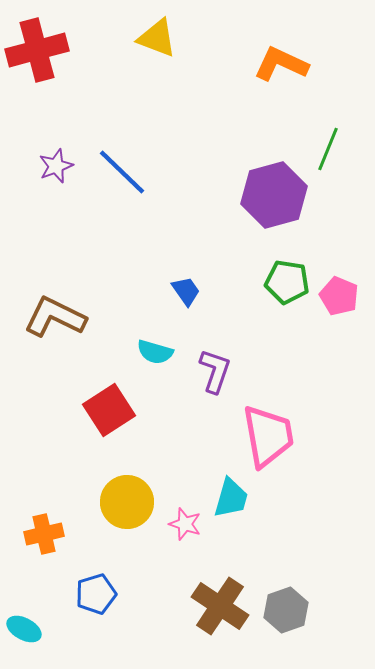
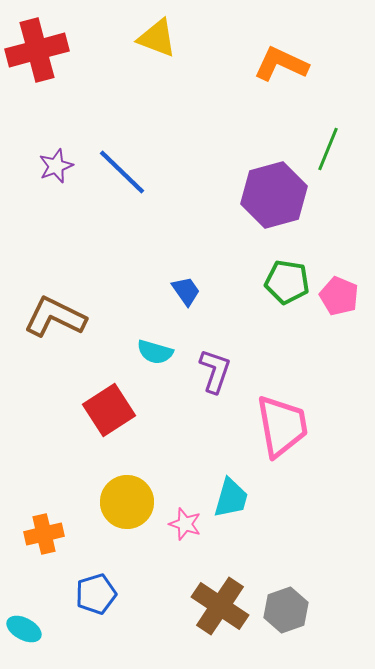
pink trapezoid: moved 14 px right, 10 px up
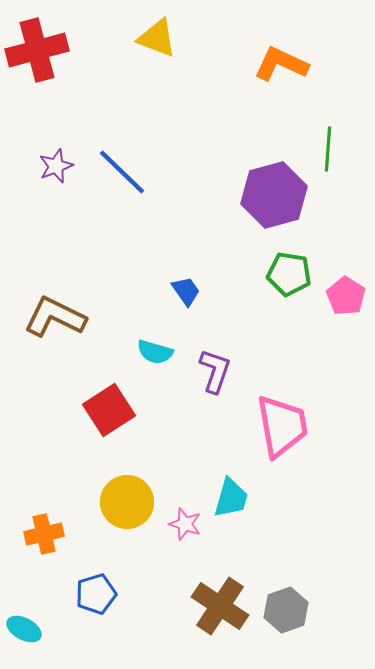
green line: rotated 18 degrees counterclockwise
green pentagon: moved 2 px right, 8 px up
pink pentagon: moved 7 px right; rotated 9 degrees clockwise
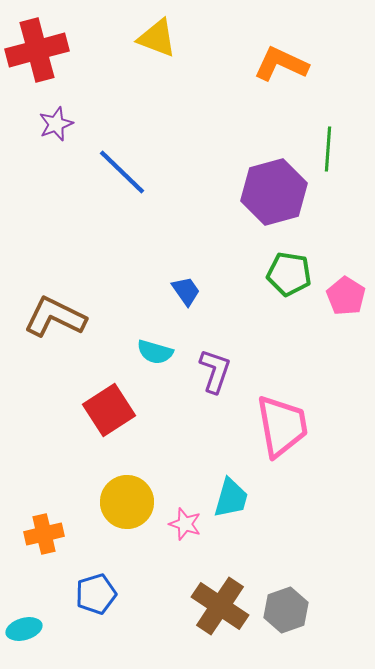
purple star: moved 42 px up
purple hexagon: moved 3 px up
cyan ellipse: rotated 44 degrees counterclockwise
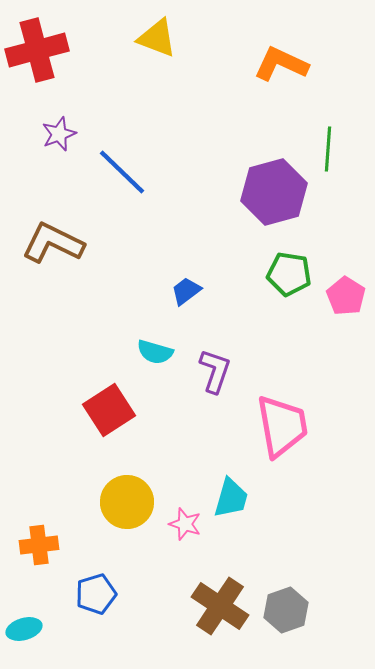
purple star: moved 3 px right, 10 px down
blue trapezoid: rotated 92 degrees counterclockwise
brown L-shape: moved 2 px left, 74 px up
orange cross: moved 5 px left, 11 px down; rotated 6 degrees clockwise
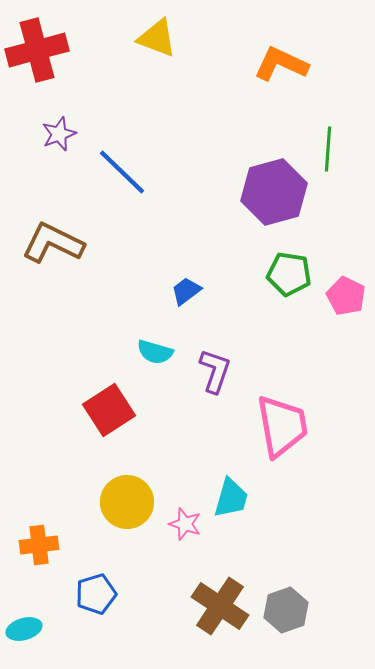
pink pentagon: rotated 6 degrees counterclockwise
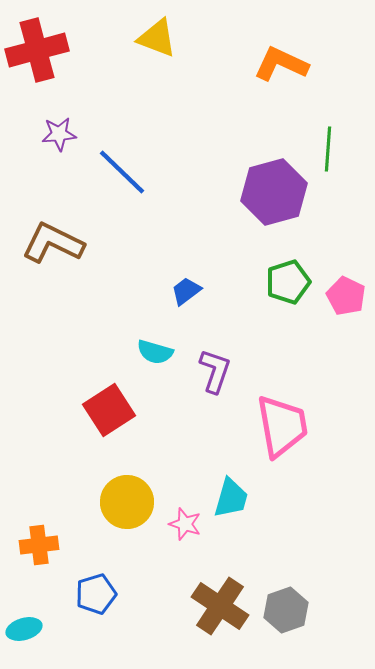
purple star: rotated 16 degrees clockwise
green pentagon: moved 1 px left, 8 px down; rotated 27 degrees counterclockwise
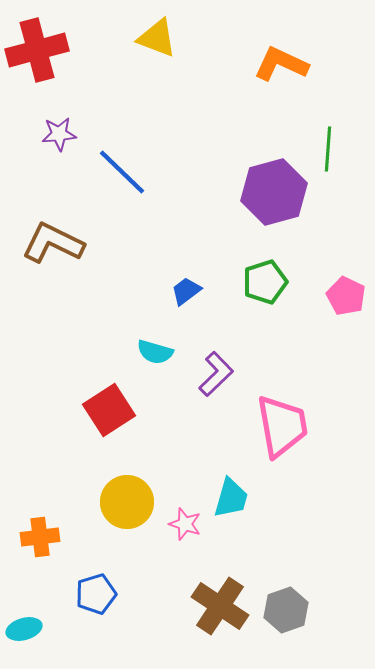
green pentagon: moved 23 px left
purple L-shape: moved 1 px right, 3 px down; rotated 27 degrees clockwise
orange cross: moved 1 px right, 8 px up
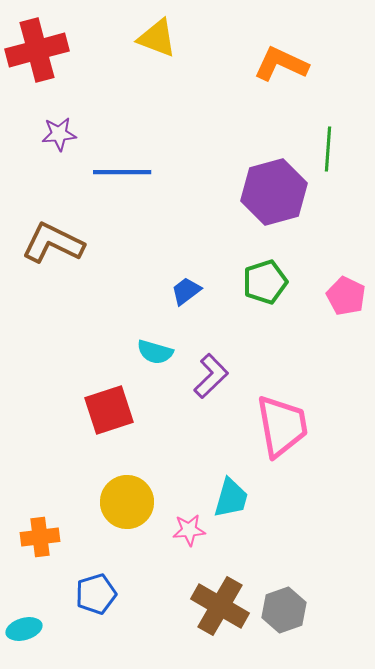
blue line: rotated 44 degrees counterclockwise
purple L-shape: moved 5 px left, 2 px down
red square: rotated 15 degrees clockwise
pink star: moved 4 px right, 6 px down; rotated 24 degrees counterclockwise
brown cross: rotated 4 degrees counterclockwise
gray hexagon: moved 2 px left
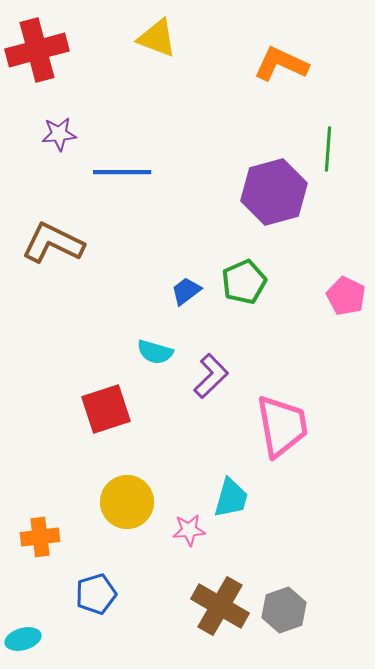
green pentagon: moved 21 px left; rotated 6 degrees counterclockwise
red square: moved 3 px left, 1 px up
cyan ellipse: moved 1 px left, 10 px down
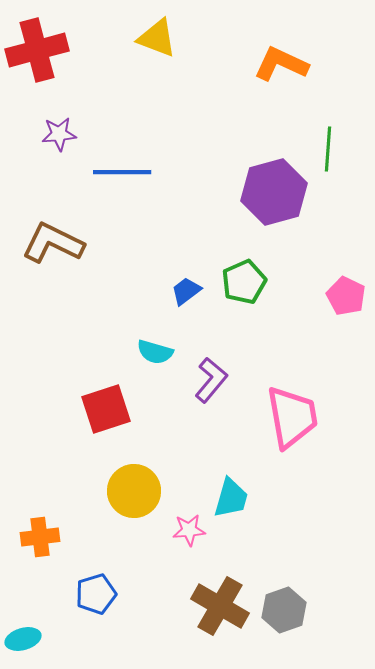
purple L-shape: moved 4 px down; rotated 6 degrees counterclockwise
pink trapezoid: moved 10 px right, 9 px up
yellow circle: moved 7 px right, 11 px up
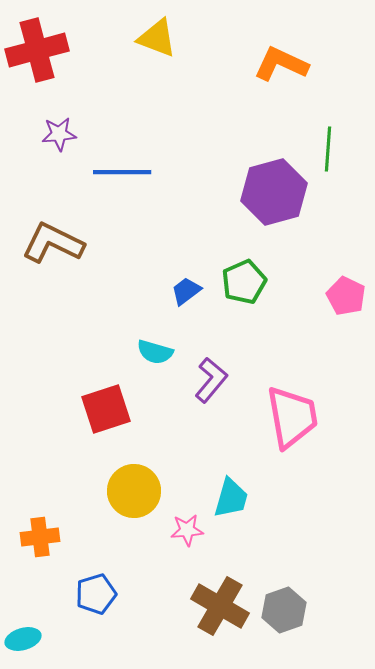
pink star: moved 2 px left
